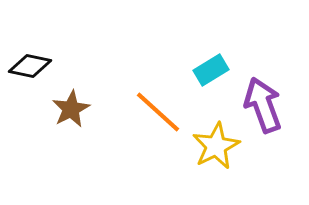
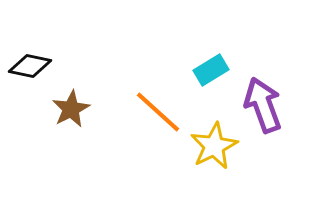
yellow star: moved 2 px left
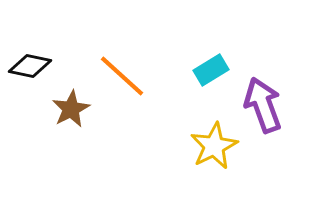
orange line: moved 36 px left, 36 px up
